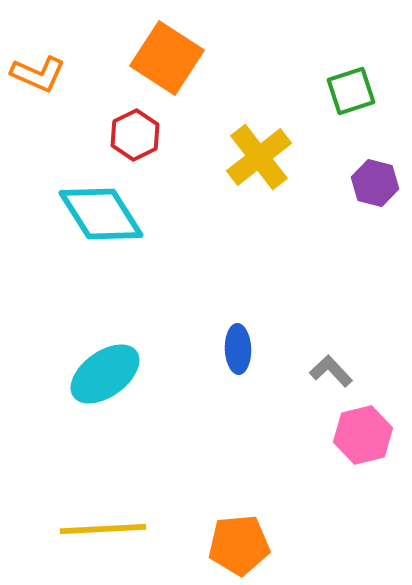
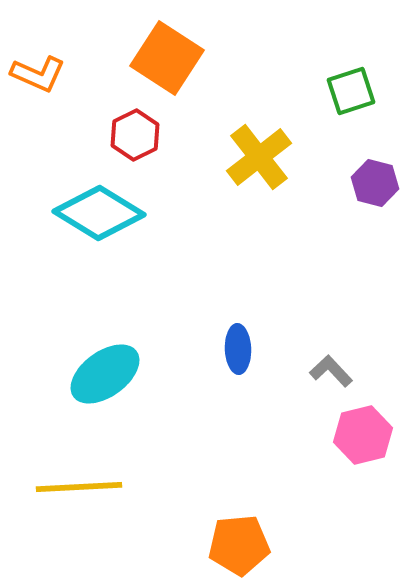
cyan diamond: moved 2 px left, 1 px up; rotated 26 degrees counterclockwise
yellow line: moved 24 px left, 42 px up
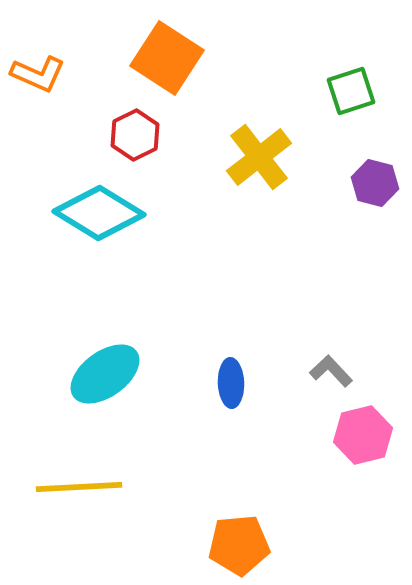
blue ellipse: moved 7 px left, 34 px down
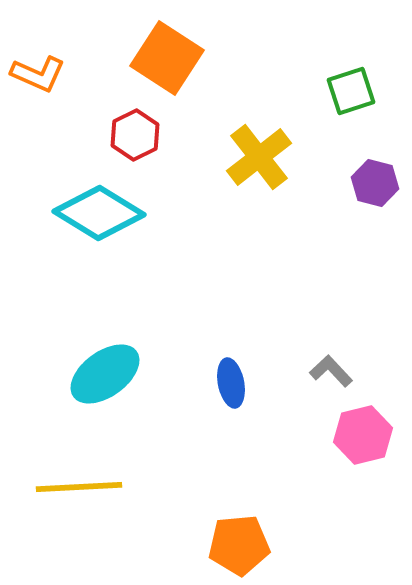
blue ellipse: rotated 9 degrees counterclockwise
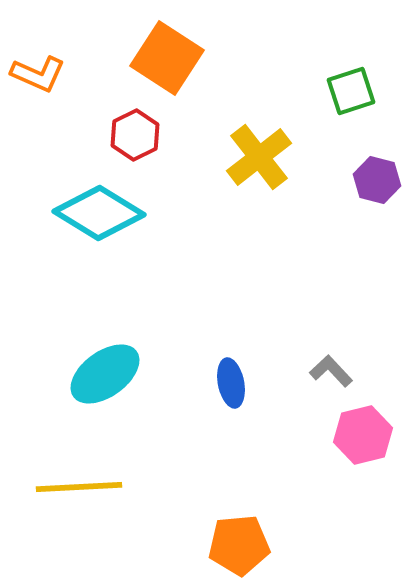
purple hexagon: moved 2 px right, 3 px up
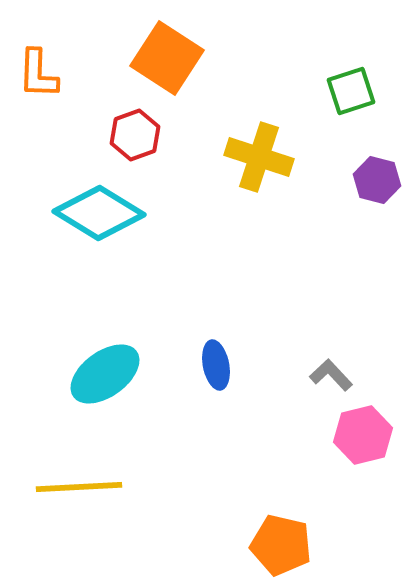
orange L-shape: rotated 68 degrees clockwise
red hexagon: rotated 6 degrees clockwise
yellow cross: rotated 34 degrees counterclockwise
gray L-shape: moved 4 px down
blue ellipse: moved 15 px left, 18 px up
orange pentagon: moved 42 px right; rotated 18 degrees clockwise
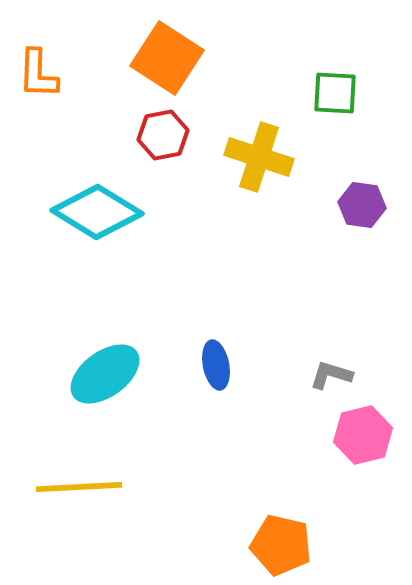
green square: moved 16 px left, 2 px down; rotated 21 degrees clockwise
red hexagon: moved 28 px right; rotated 9 degrees clockwise
purple hexagon: moved 15 px left, 25 px down; rotated 6 degrees counterclockwise
cyan diamond: moved 2 px left, 1 px up
gray L-shape: rotated 30 degrees counterclockwise
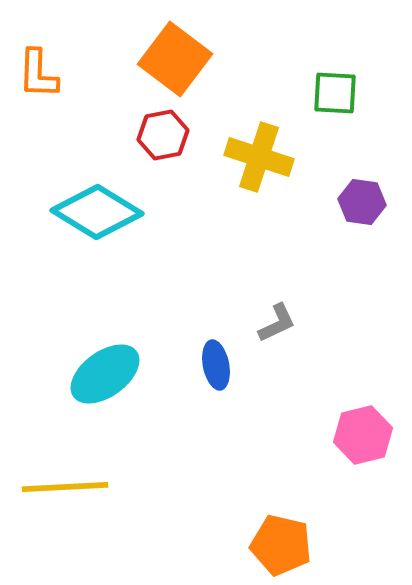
orange square: moved 8 px right, 1 px down; rotated 4 degrees clockwise
purple hexagon: moved 3 px up
gray L-shape: moved 54 px left, 52 px up; rotated 138 degrees clockwise
yellow line: moved 14 px left
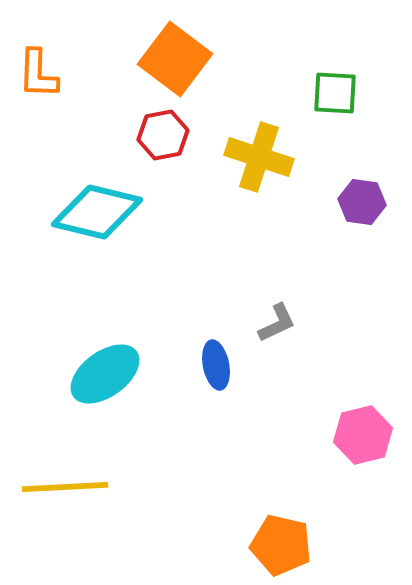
cyan diamond: rotated 18 degrees counterclockwise
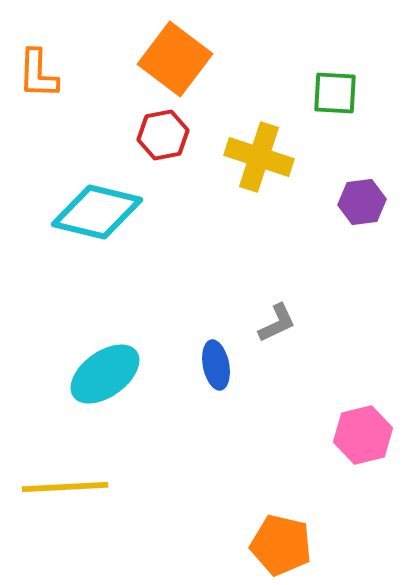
purple hexagon: rotated 15 degrees counterclockwise
